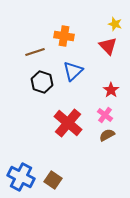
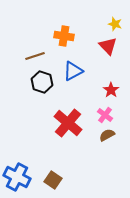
brown line: moved 4 px down
blue triangle: rotated 15 degrees clockwise
blue cross: moved 4 px left
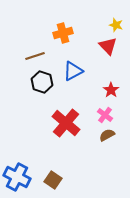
yellow star: moved 1 px right, 1 px down
orange cross: moved 1 px left, 3 px up; rotated 24 degrees counterclockwise
red cross: moved 2 px left
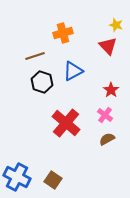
brown semicircle: moved 4 px down
